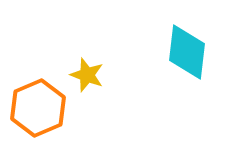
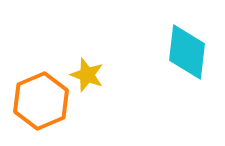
orange hexagon: moved 3 px right, 7 px up
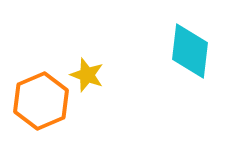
cyan diamond: moved 3 px right, 1 px up
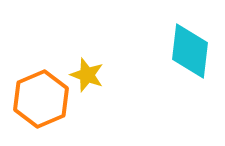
orange hexagon: moved 2 px up
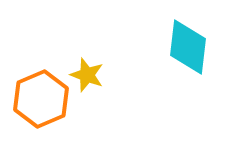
cyan diamond: moved 2 px left, 4 px up
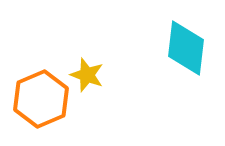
cyan diamond: moved 2 px left, 1 px down
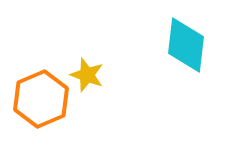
cyan diamond: moved 3 px up
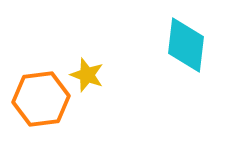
orange hexagon: rotated 16 degrees clockwise
